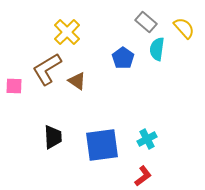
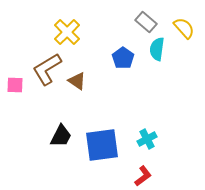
pink square: moved 1 px right, 1 px up
black trapezoid: moved 8 px right, 1 px up; rotated 30 degrees clockwise
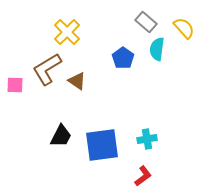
cyan cross: rotated 18 degrees clockwise
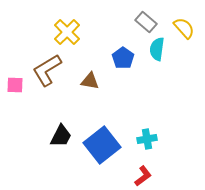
brown L-shape: moved 1 px down
brown triangle: moved 13 px right; rotated 24 degrees counterclockwise
blue square: rotated 30 degrees counterclockwise
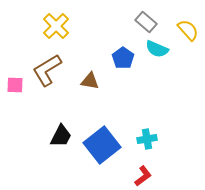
yellow semicircle: moved 4 px right, 2 px down
yellow cross: moved 11 px left, 6 px up
cyan semicircle: rotated 75 degrees counterclockwise
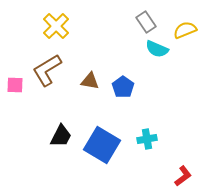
gray rectangle: rotated 15 degrees clockwise
yellow semicircle: moved 3 px left; rotated 70 degrees counterclockwise
blue pentagon: moved 29 px down
blue square: rotated 21 degrees counterclockwise
red L-shape: moved 40 px right
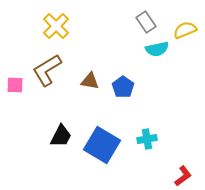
cyan semicircle: rotated 35 degrees counterclockwise
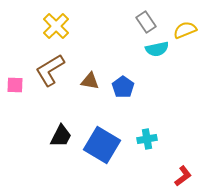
brown L-shape: moved 3 px right
